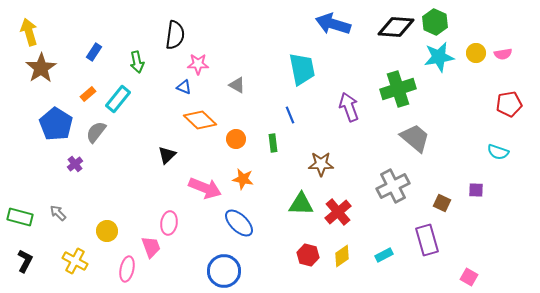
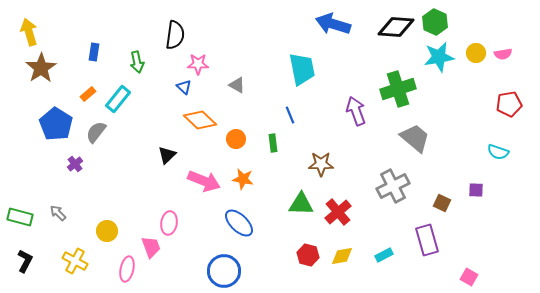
blue rectangle at (94, 52): rotated 24 degrees counterclockwise
blue triangle at (184, 87): rotated 21 degrees clockwise
purple arrow at (349, 107): moved 7 px right, 4 px down
pink arrow at (205, 188): moved 1 px left, 7 px up
yellow diamond at (342, 256): rotated 25 degrees clockwise
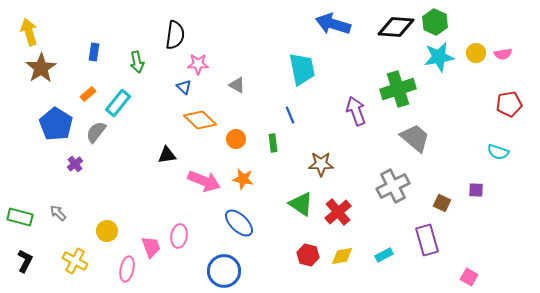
cyan rectangle at (118, 99): moved 4 px down
black triangle at (167, 155): rotated 36 degrees clockwise
green triangle at (301, 204): rotated 32 degrees clockwise
pink ellipse at (169, 223): moved 10 px right, 13 px down
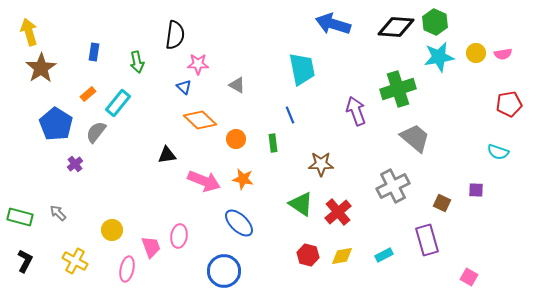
yellow circle at (107, 231): moved 5 px right, 1 px up
